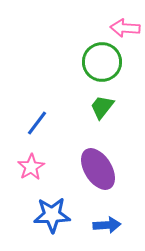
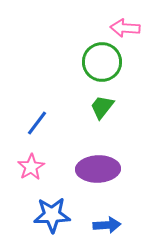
purple ellipse: rotated 60 degrees counterclockwise
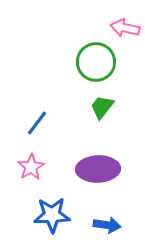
pink arrow: rotated 8 degrees clockwise
green circle: moved 6 px left
blue arrow: rotated 12 degrees clockwise
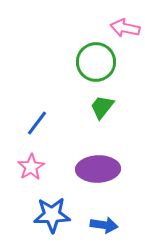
blue arrow: moved 3 px left
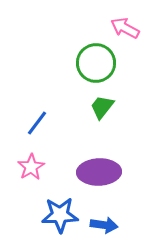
pink arrow: rotated 16 degrees clockwise
green circle: moved 1 px down
purple ellipse: moved 1 px right, 3 px down
blue star: moved 8 px right
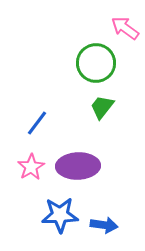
pink arrow: rotated 8 degrees clockwise
purple ellipse: moved 21 px left, 6 px up
